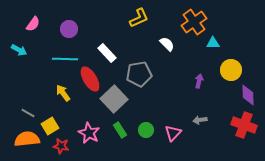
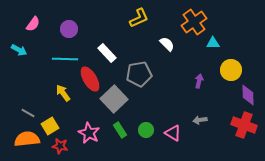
pink triangle: rotated 42 degrees counterclockwise
red star: moved 1 px left
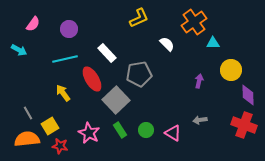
cyan line: rotated 15 degrees counterclockwise
red ellipse: moved 2 px right
gray square: moved 2 px right, 1 px down
gray line: rotated 32 degrees clockwise
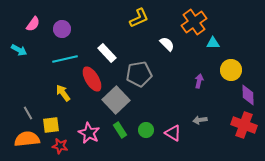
purple circle: moved 7 px left
yellow square: moved 1 px right, 1 px up; rotated 24 degrees clockwise
